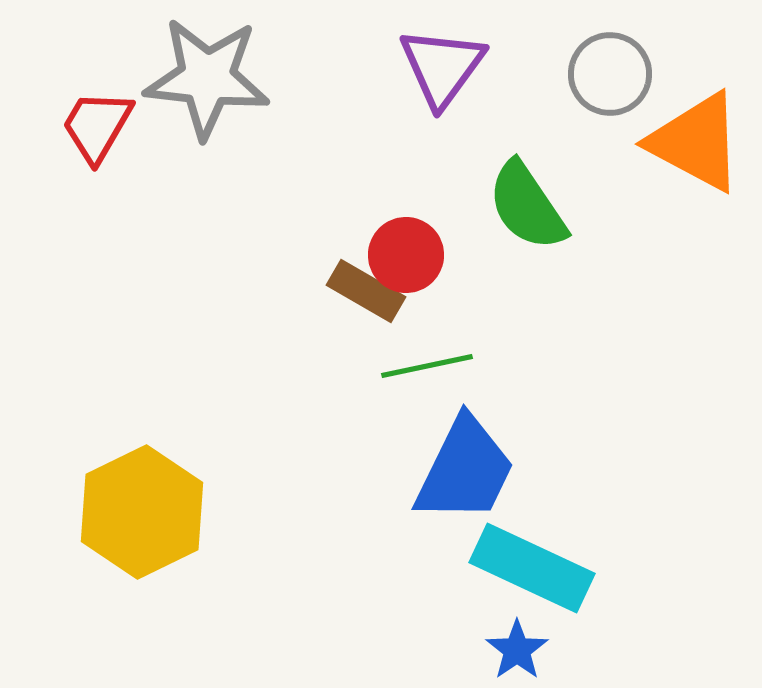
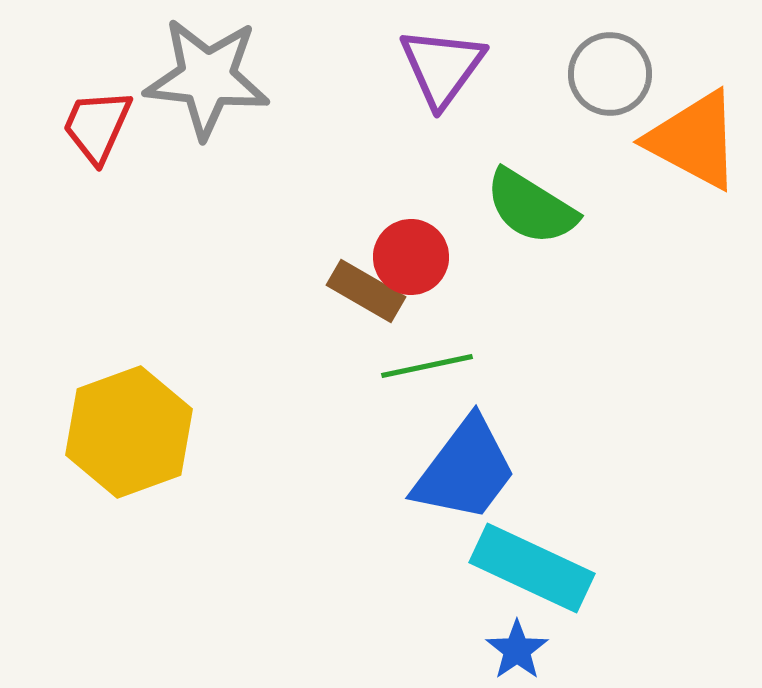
red trapezoid: rotated 6 degrees counterclockwise
orange triangle: moved 2 px left, 2 px up
green semicircle: moved 4 px right, 1 px down; rotated 24 degrees counterclockwise
red circle: moved 5 px right, 2 px down
blue trapezoid: rotated 11 degrees clockwise
yellow hexagon: moved 13 px left, 80 px up; rotated 6 degrees clockwise
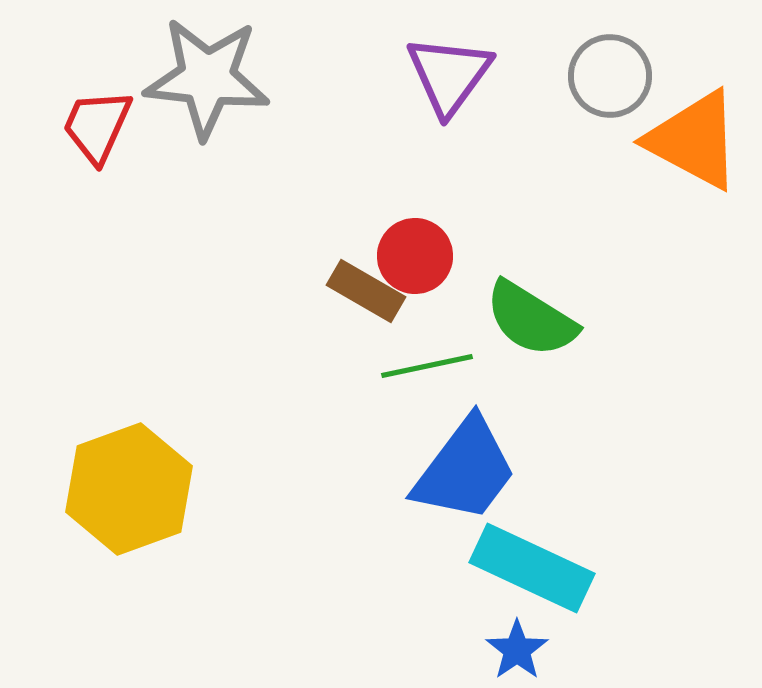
purple triangle: moved 7 px right, 8 px down
gray circle: moved 2 px down
green semicircle: moved 112 px down
red circle: moved 4 px right, 1 px up
yellow hexagon: moved 57 px down
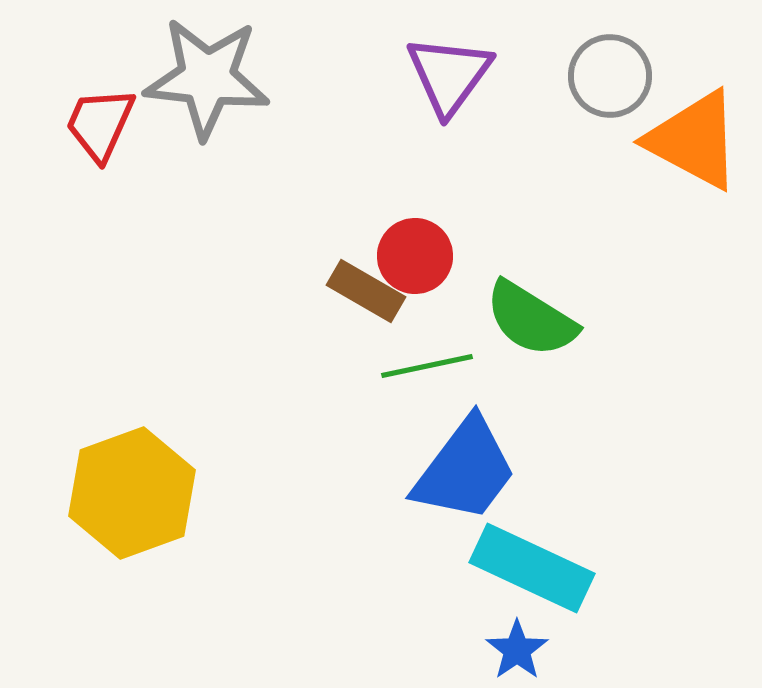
red trapezoid: moved 3 px right, 2 px up
yellow hexagon: moved 3 px right, 4 px down
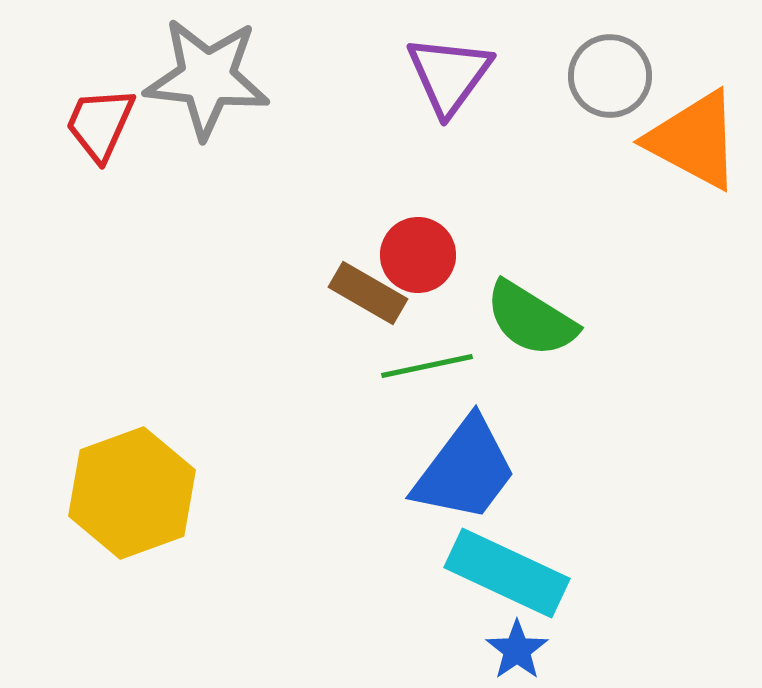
red circle: moved 3 px right, 1 px up
brown rectangle: moved 2 px right, 2 px down
cyan rectangle: moved 25 px left, 5 px down
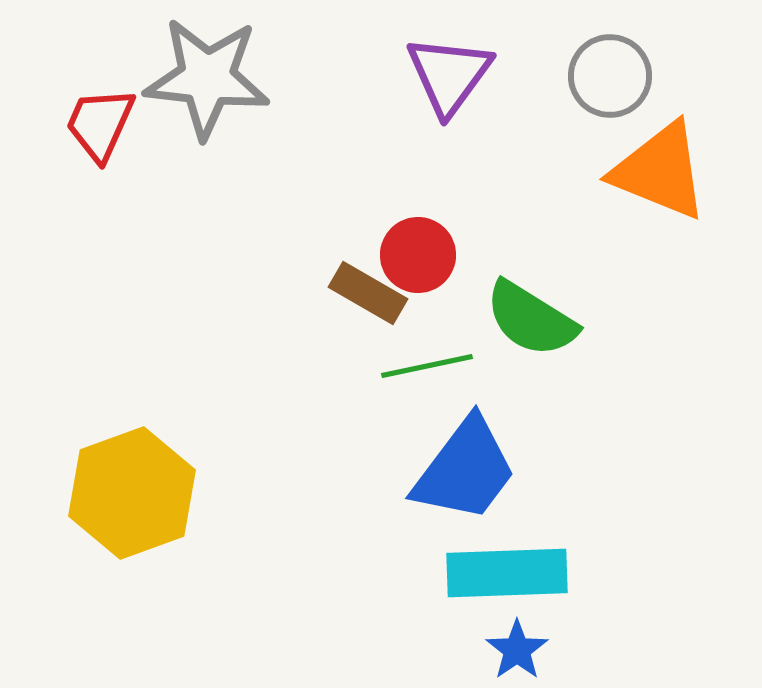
orange triangle: moved 34 px left, 31 px down; rotated 6 degrees counterclockwise
cyan rectangle: rotated 27 degrees counterclockwise
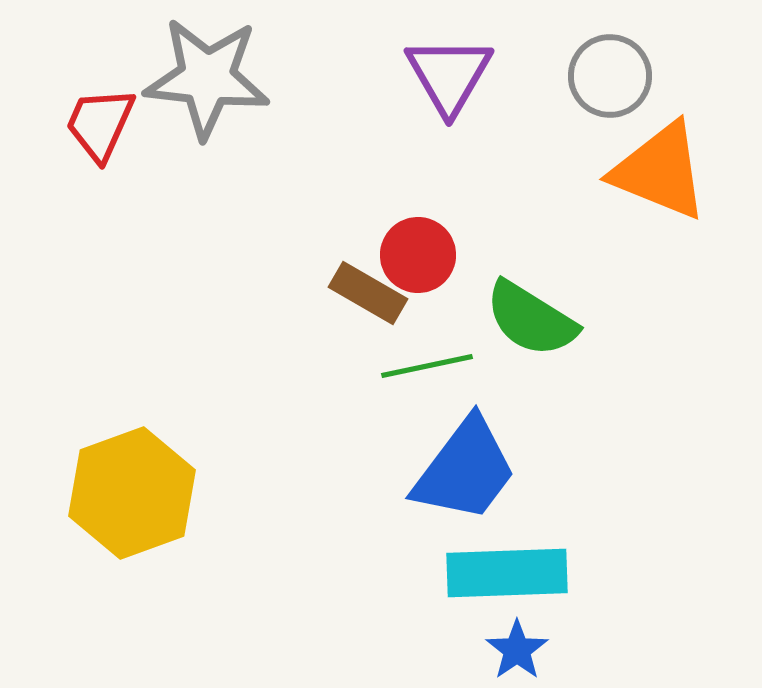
purple triangle: rotated 6 degrees counterclockwise
